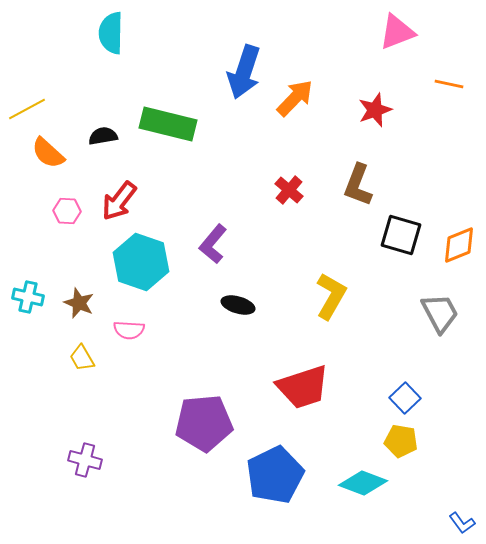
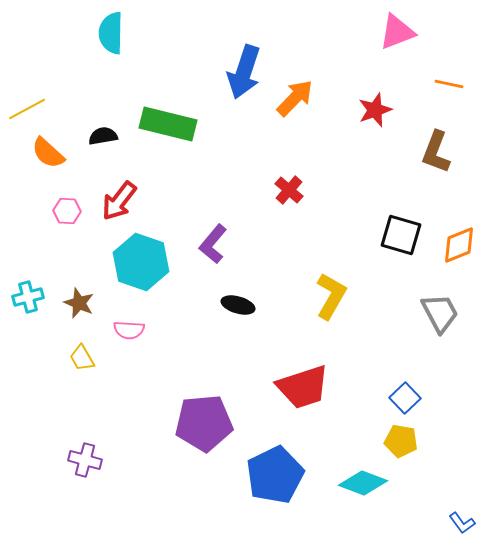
brown L-shape: moved 78 px right, 33 px up
cyan cross: rotated 28 degrees counterclockwise
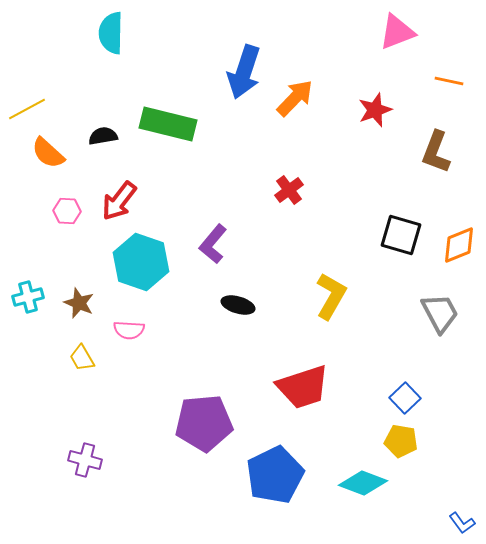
orange line: moved 3 px up
red cross: rotated 12 degrees clockwise
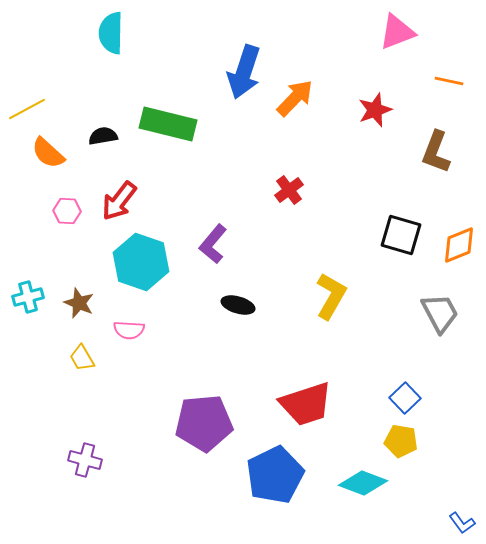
red trapezoid: moved 3 px right, 17 px down
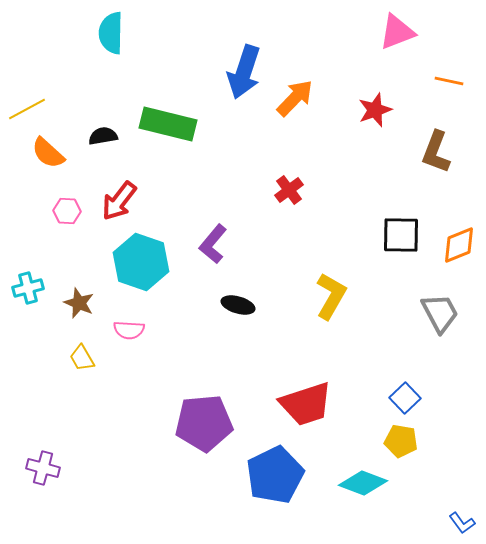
black square: rotated 15 degrees counterclockwise
cyan cross: moved 9 px up
purple cross: moved 42 px left, 8 px down
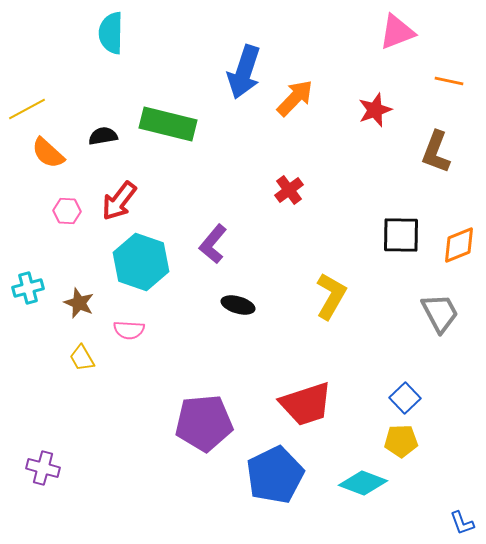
yellow pentagon: rotated 12 degrees counterclockwise
blue L-shape: rotated 16 degrees clockwise
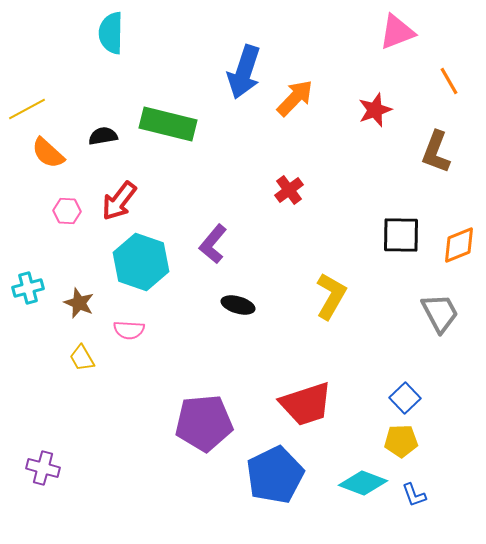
orange line: rotated 48 degrees clockwise
blue L-shape: moved 48 px left, 28 px up
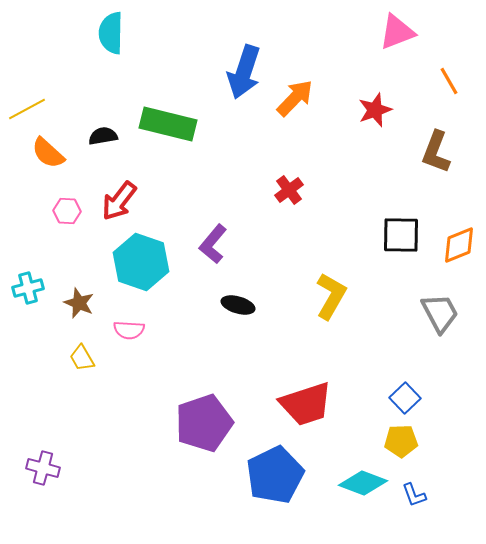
purple pentagon: rotated 14 degrees counterclockwise
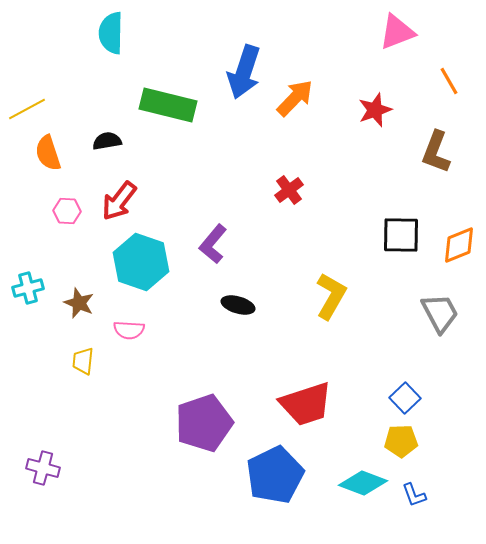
green rectangle: moved 19 px up
black semicircle: moved 4 px right, 5 px down
orange semicircle: rotated 30 degrees clockwise
yellow trapezoid: moved 1 px right, 3 px down; rotated 36 degrees clockwise
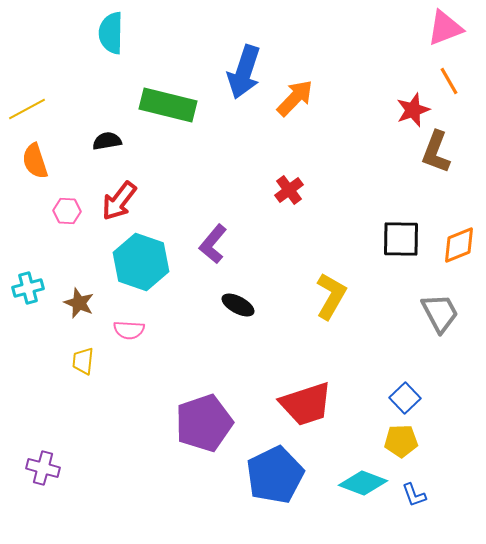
pink triangle: moved 48 px right, 4 px up
red star: moved 38 px right
orange semicircle: moved 13 px left, 8 px down
black square: moved 4 px down
black ellipse: rotated 12 degrees clockwise
